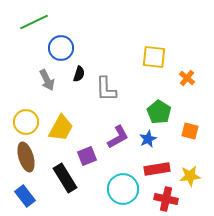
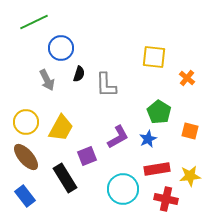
gray L-shape: moved 4 px up
brown ellipse: rotated 24 degrees counterclockwise
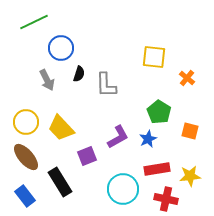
yellow trapezoid: rotated 108 degrees clockwise
black rectangle: moved 5 px left, 4 px down
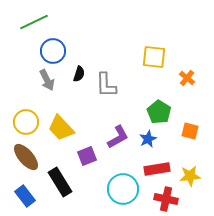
blue circle: moved 8 px left, 3 px down
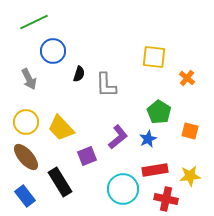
gray arrow: moved 18 px left, 1 px up
purple L-shape: rotated 10 degrees counterclockwise
red rectangle: moved 2 px left, 1 px down
